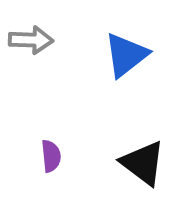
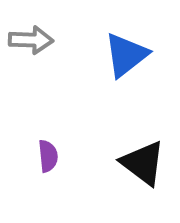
purple semicircle: moved 3 px left
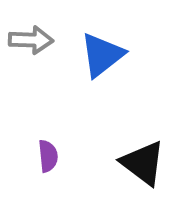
blue triangle: moved 24 px left
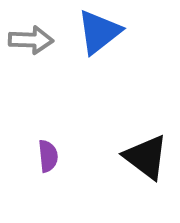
blue triangle: moved 3 px left, 23 px up
black triangle: moved 3 px right, 6 px up
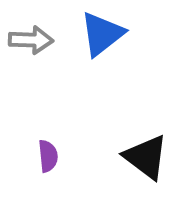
blue triangle: moved 3 px right, 2 px down
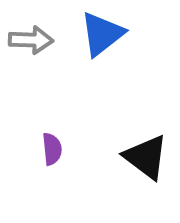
purple semicircle: moved 4 px right, 7 px up
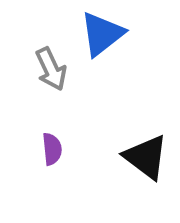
gray arrow: moved 20 px right, 29 px down; rotated 63 degrees clockwise
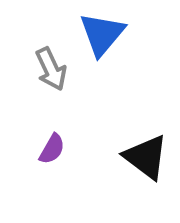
blue triangle: rotated 12 degrees counterclockwise
purple semicircle: rotated 36 degrees clockwise
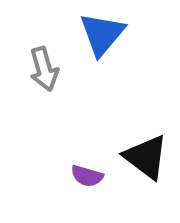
gray arrow: moved 7 px left; rotated 9 degrees clockwise
purple semicircle: moved 35 px right, 27 px down; rotated 76 degrees clockwise
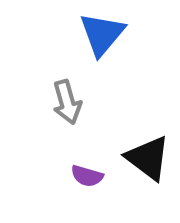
gray arrow: moved 23 px right, 33 px down
black triangle: moved 2 px right, 1 px down
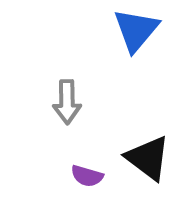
blue triangle: moved 34 px right, 4 px up
gray arrow: rotated 15 degrees clockwise
